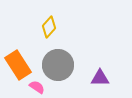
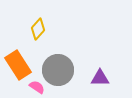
yellow diamond: moved 11 px left, 2 px down
gray circle: moved 5 px down
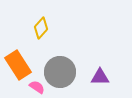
yellow diamond: moved 3 px right, 1 px up
gray circle: moved 2 px right, 2 px down
purple triangle: moved 1 px up
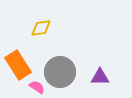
yellow diamond: rotated 40 degrees clockwise
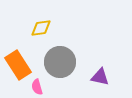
gray circle: moved 10 px up
purple triangle: rotated 12 degrees clockwise
pink semicircle: rotated 140 degrees counterclockwise
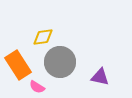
yellow diamond: moved 2 px right, 9 px down
pink semicircle: rotated 42 degrees counterclockwise
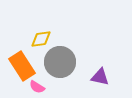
yellow diamond: moved 2 px left, 2 px down
orange rectangle: moved 4 px right, 1 px down
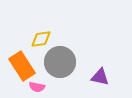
pink semicircle: rotated 21 degrees counterclockwise
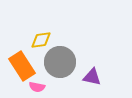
yellow diamond: moved 1 px down
purple triangle: moved 8 px left
